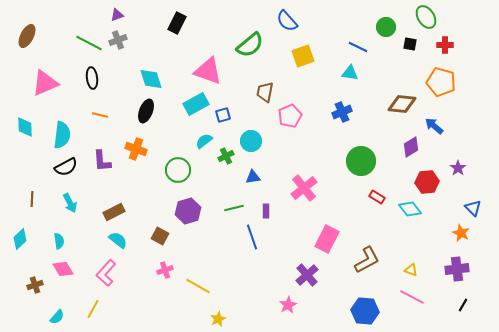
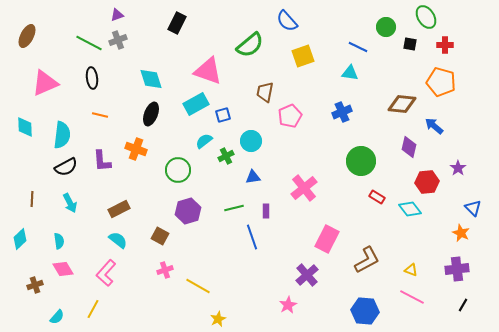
black ellipse at (146, 111): moved 5 px right, 3 px down
purple diamond at (411, 147): moved 2 px left; rotated 45 degrees counterclockwise
brown rectangle at (114, 212): moved 5 px right, 3 px up
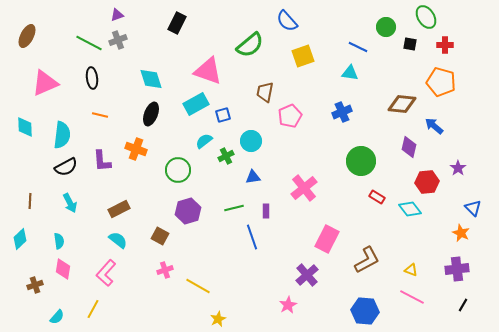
brown line at (32, 199): moved 2 px left, 2 px down
pink diamond at (63, 269): rotated 40 degrees clockwise
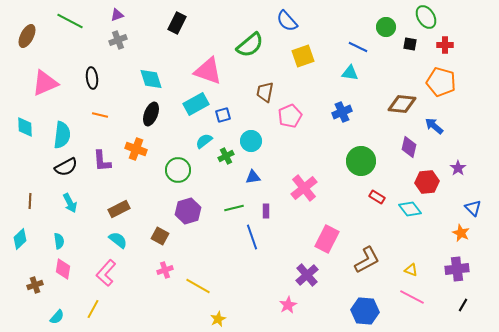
green line at (89, 43): moved 19 px left, 22 px up
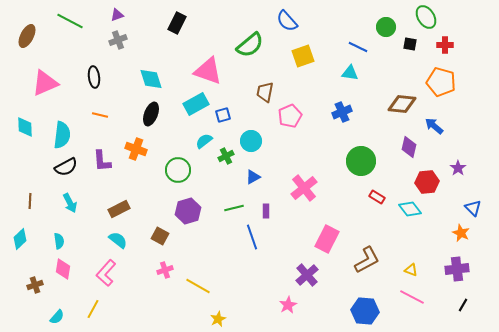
black ellipse at (92, 78): moved 2 px right, 1 px up
blue triangle at (253, 177): rotated 21 degrees counterclockwise
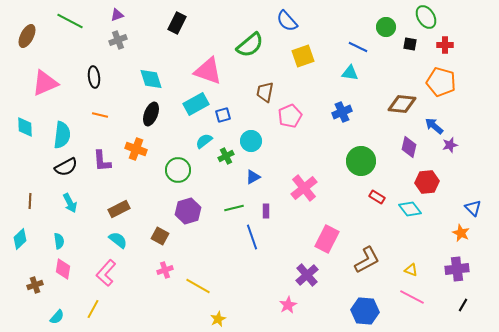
purple star at (458, 168): moved 8 px left, 23 px up; rotated 21 degrees clockwise
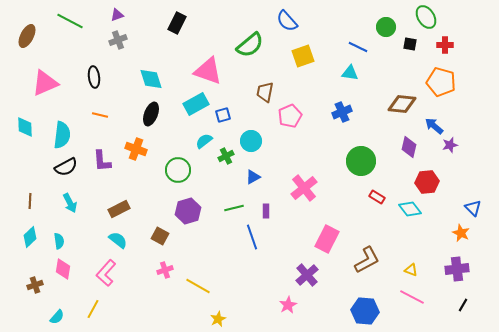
cyan diamond at (20, 239): moved 10 px right, 2 px up
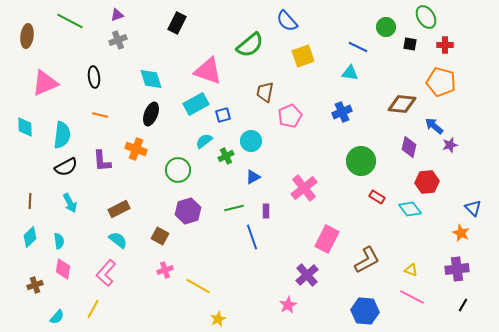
brown ellipse at (27, 36): rotated 20 degrees counterclockwise
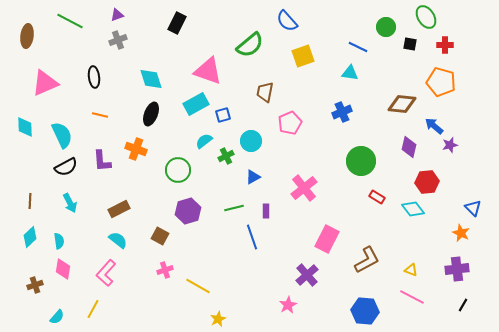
pink pentagon at (290, 116): moved 7 px down
cyan semicircle at (62, 135): rotated 32 degrees counterclockwise
cyan diamond at (410, 209): moved 3 px right
